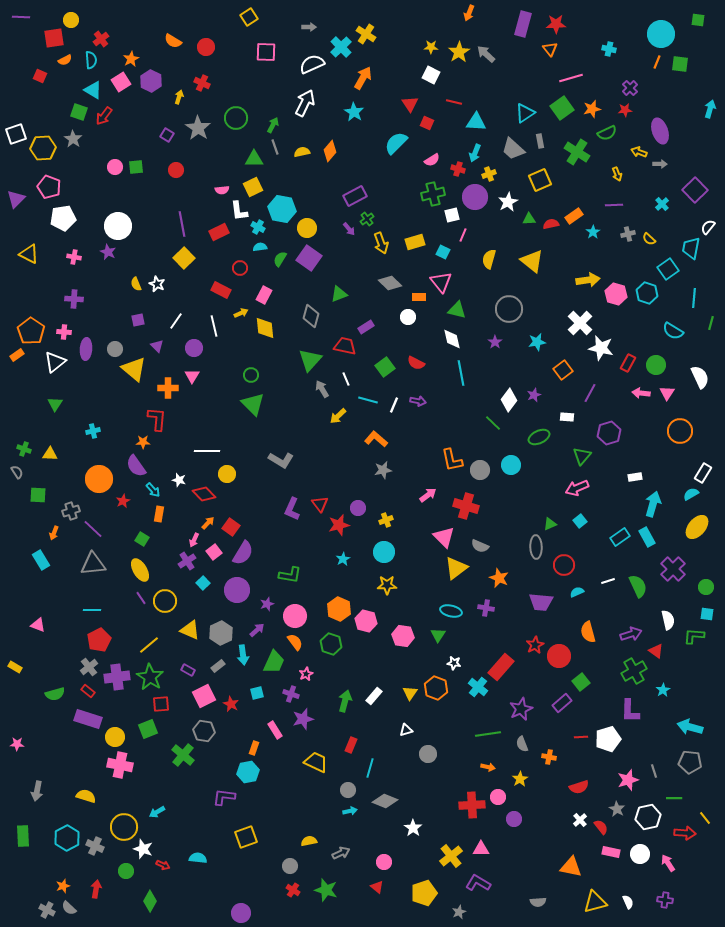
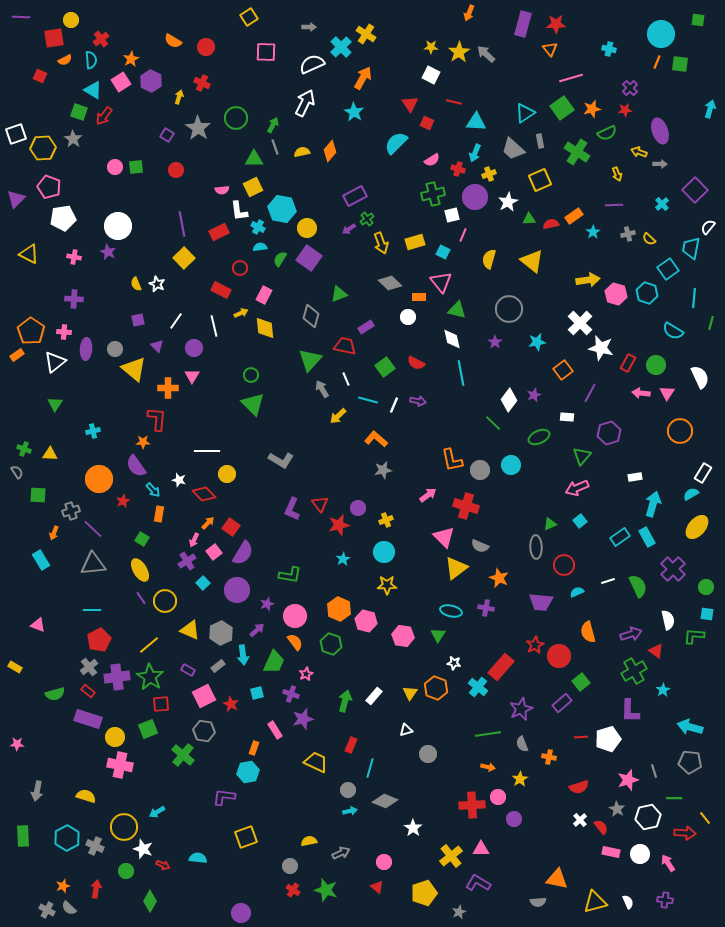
purple arrow at (349, 229): rotated 96 degrees clockwise
orange triangle at (571, 867): moved 14 px left, 12 px down
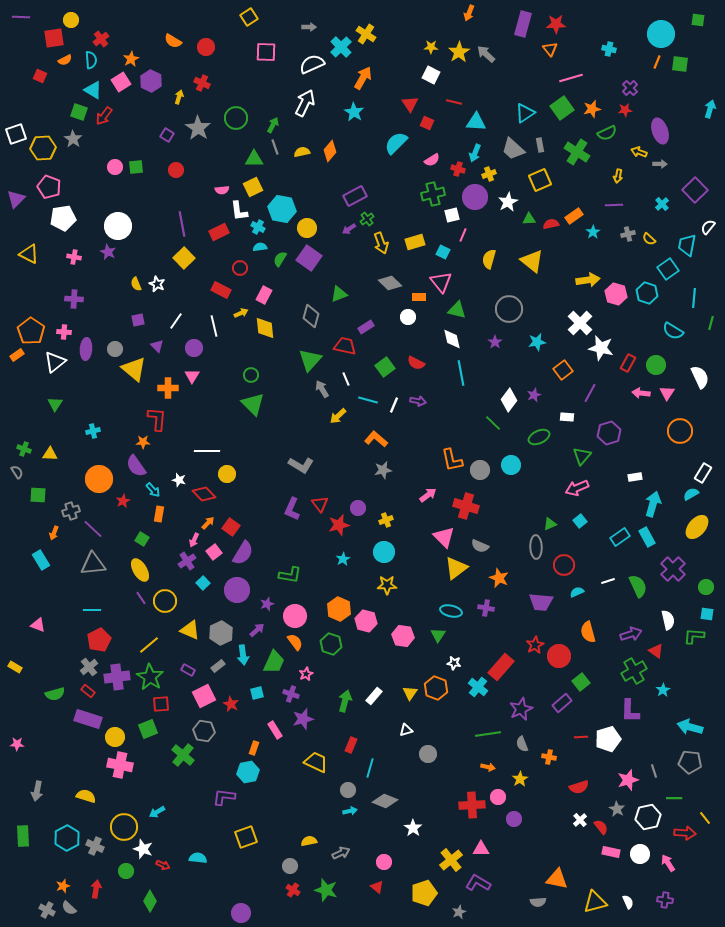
gray rectangle at (540, 141): moved 4 px down
yellow arrow at (617, 174): moved 1 px right, 2 px down; rotated 32 degrees clockwise
cyan trapezoid at (691, 248): moved 4 px left, 3 px up
gray L-shape at (281, 460): moved 20 px right, 5 px down
yellow cross at (451, 856): moved 4 px down
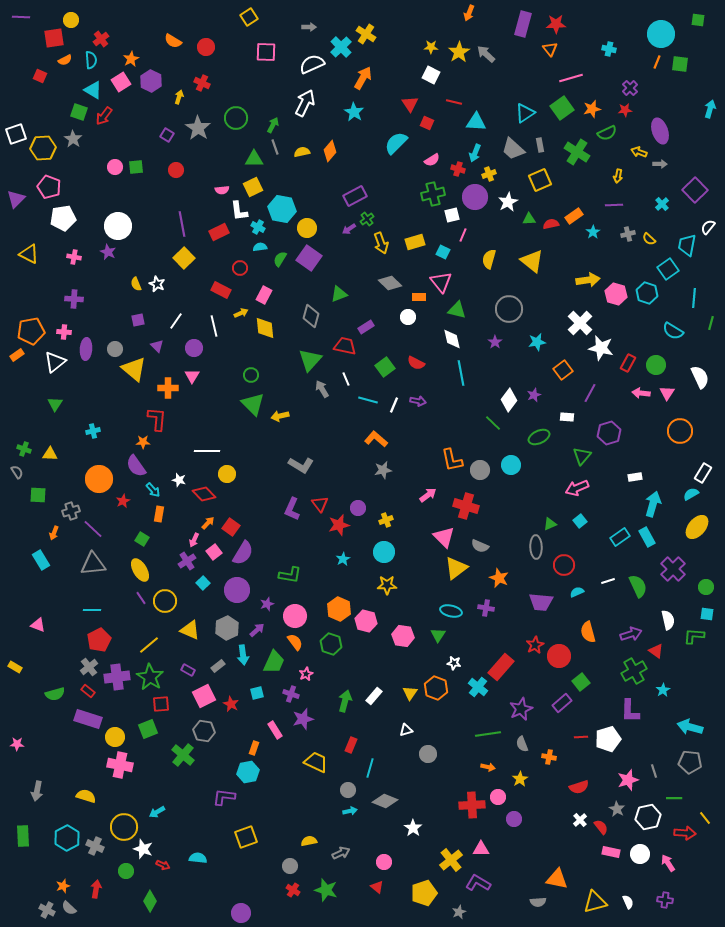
orange pentagon at (31, 331): rotated 28 degrees clockwise
yellow arrow at (338, 416): moved 58 px left; rotated 30 degrees clockwise
gray hexagon at (221, 633): moved 6 px right, 5 px up
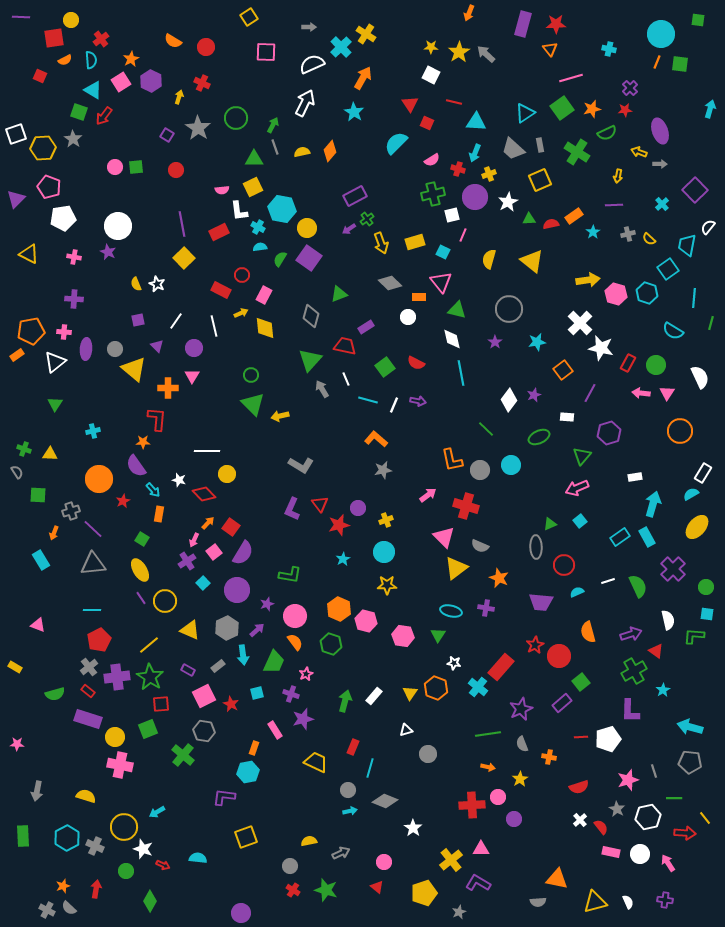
red circle at (240, 268): moved 2 px right, 7 px down
green line at (493, 423): moved 7 px left, 6 px down
red rectangle at (351, 745): moved 2 px right, 2 px down
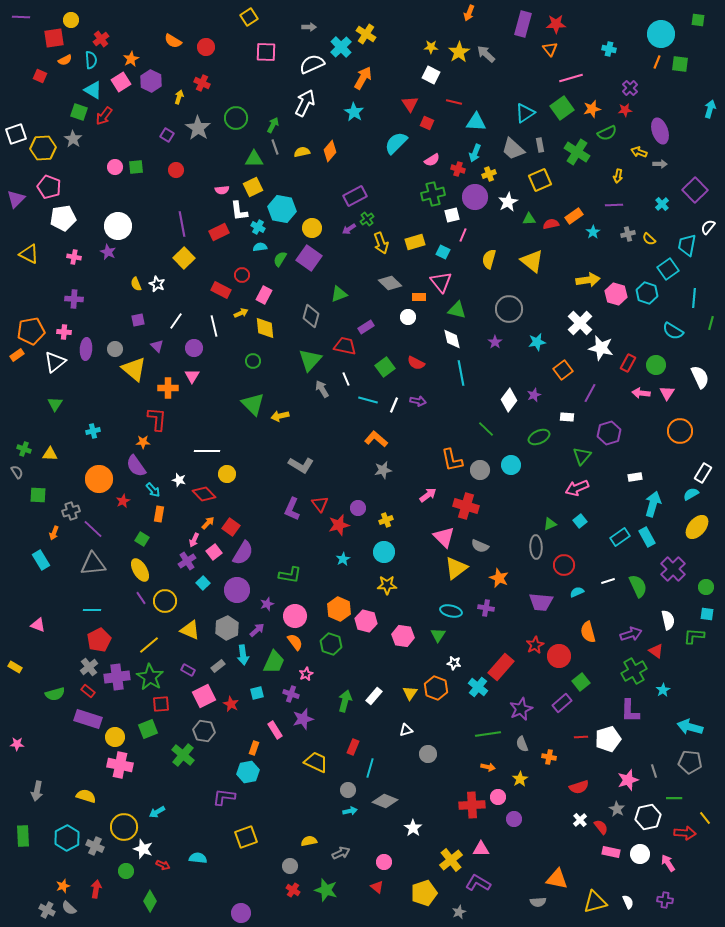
yellow circle at (307, 228): moved 5 px right
green circle at (251, 375): moved 2 px right, 14 px up
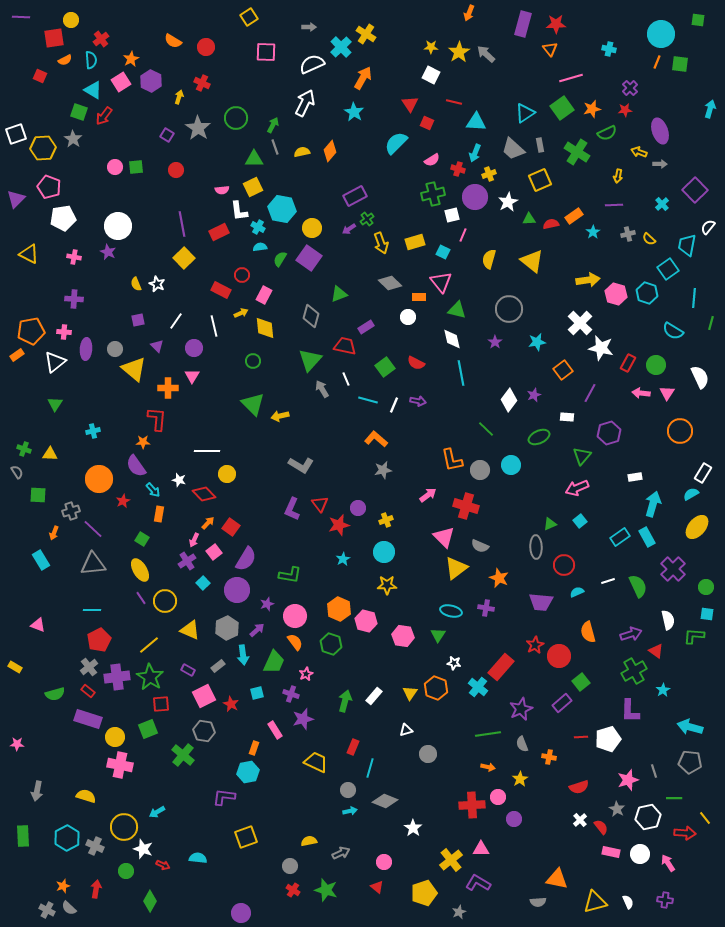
purple semicircle at (243, 553): moved 3 px right, 6 px down
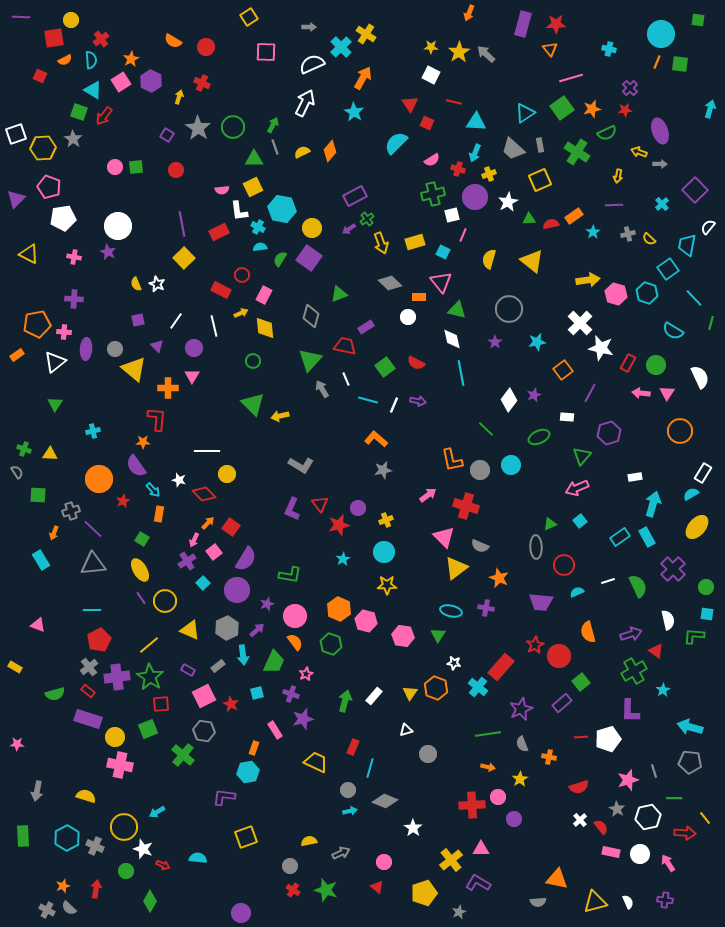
green circle at (236, 118): moved 3 px left, 9 px down
yellow semicircle at (302, 152): rotated 14 degrees counterclockwise
cyan line at (694, 298): rotated 48 degrees counterclockwise
orange pentagon at (31, 331): moved 6 px right, 7 px up
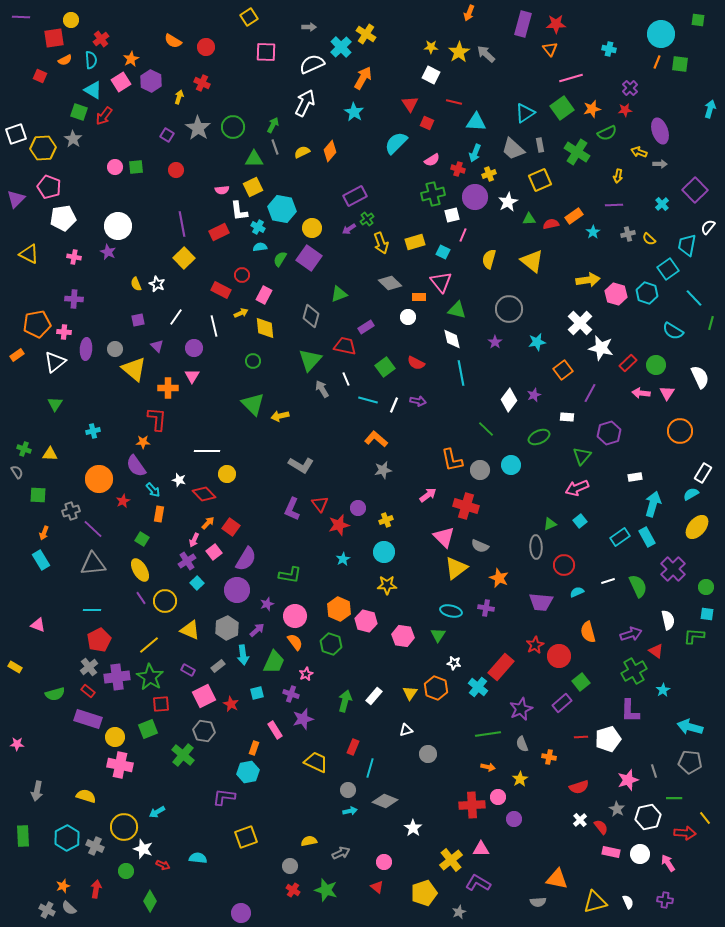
white line at (176, 321): moved 4 px up
red rectangle at (628, 363): rotated 18 degrees clockwise
orange arrow at (54, 533): moved 10 px left
cyan square at (203, 583): moved 6 px left
